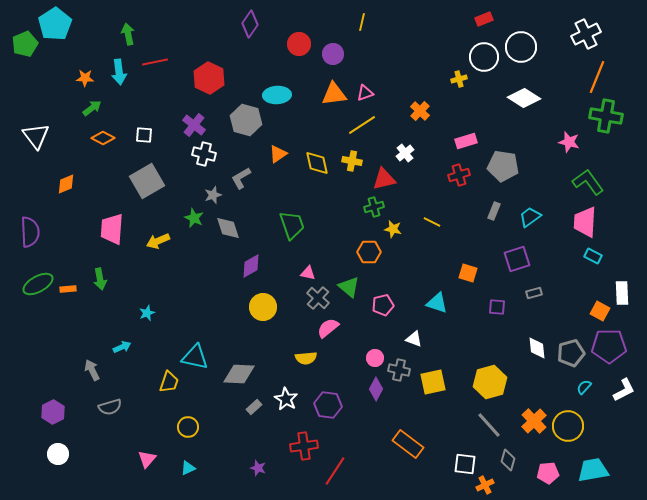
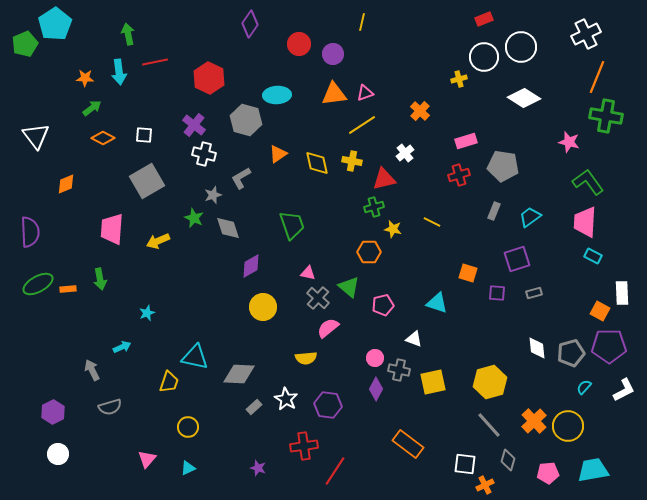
purple square at (497, 307): moved 14 px up
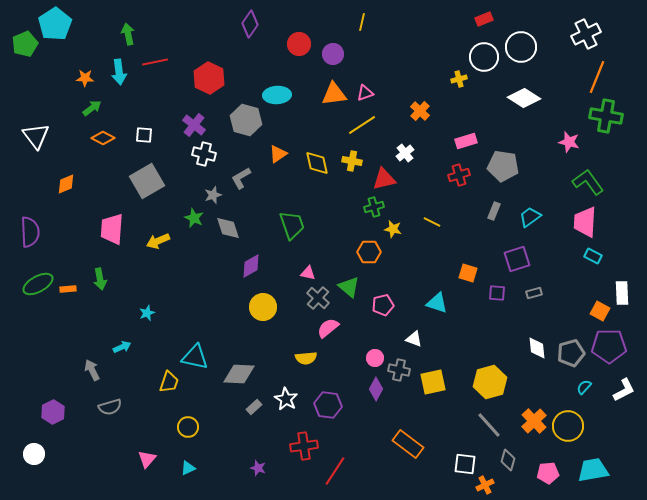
white circle at (58, 454): moved 24 px left
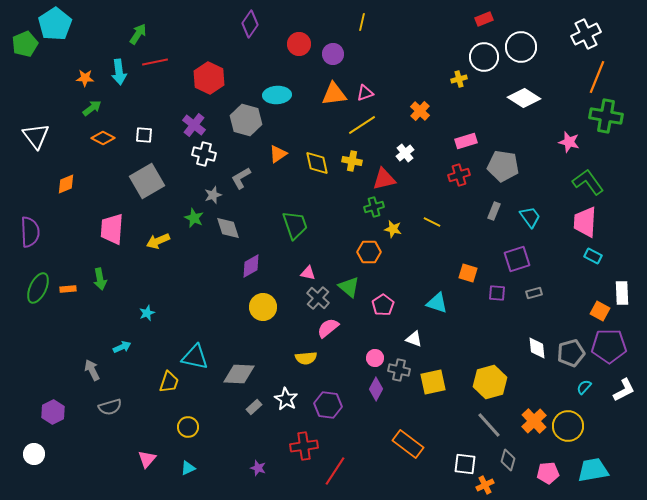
green arrow at (128, 34): moved 10 px right; rotated 45 degrees clockwise
cyan trapezoid at (530, 217): rotated 90 degrees clockwise
green trapezoid at (292, 225): moved 3 px right
green ellipse at (38, 284): moved 4 px down; rotated 36 degrees counterclockwise
pink pentagon at (383, 305): rotated 20 degrees counterclockwise
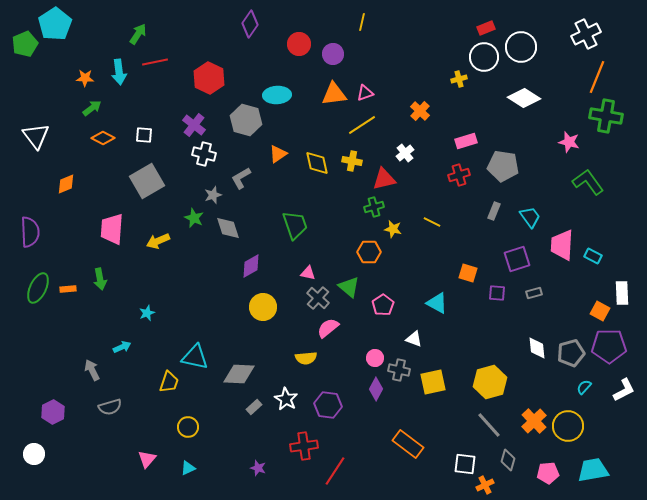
red rectangle at (484, 19): moved 2 px right, 9 px down
pink trapezoid at (585, 222): moved 23 px left, 23 px down
cyan triangle at (437, 303): rotated 10 degrees clockwise
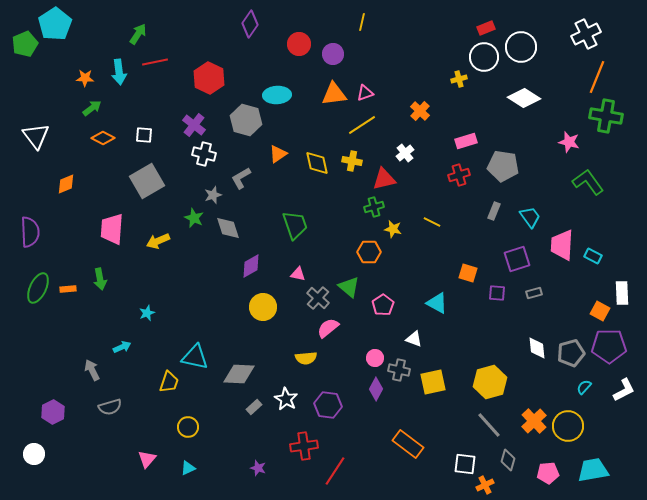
pink triangle at (308, 273): moved 10 px left, 1 px down
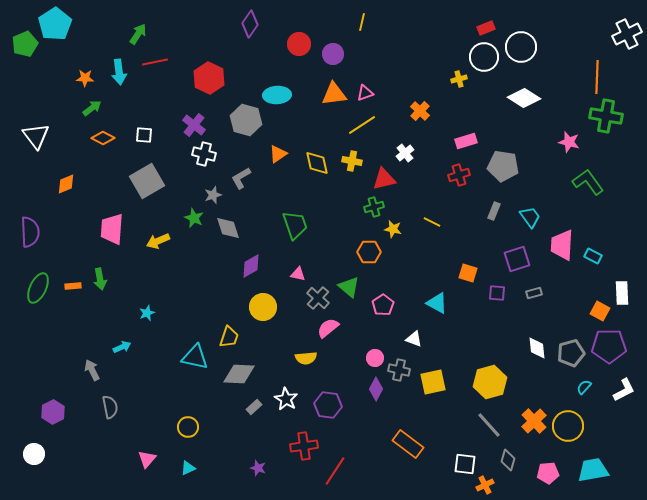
white cross at (586, 34): moved 41 px right
orange line at (597, 77): rotated 20 degrees counterclockwise
orange rectangle at (68, 289): moved 5 px right, 3 px up
yellow trapezoid at (169, 382): moved 60 px right, 45 px up
gray semicircle at (110, 407): rotated 85 degrees counterclockwise
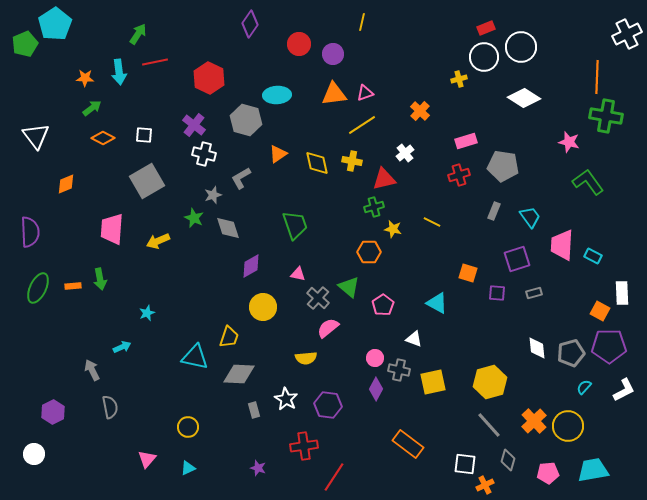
gray rectangle at (254, 407): moved 3 px down; rotated 63 degrees counterclockwise
red line at (335, 471): moved 1 px left, 6 px down
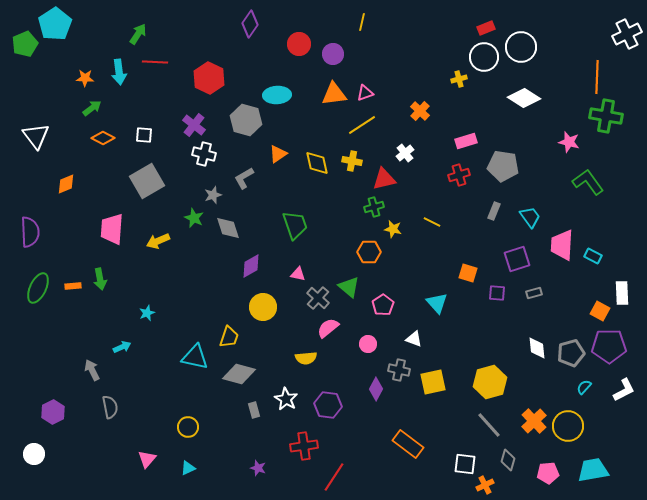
red line at (155, 62): rotated 15 degrees clockwise
gray L-shape at (241, 178): moved 3 px right
cyan triangle at (437, 303): rotated 20 degrees clockwise
pink circle at (375, 358): moved 7 px left, 14 px up
gray diamond at (239, 374): rotated 12 degrees clockwise
